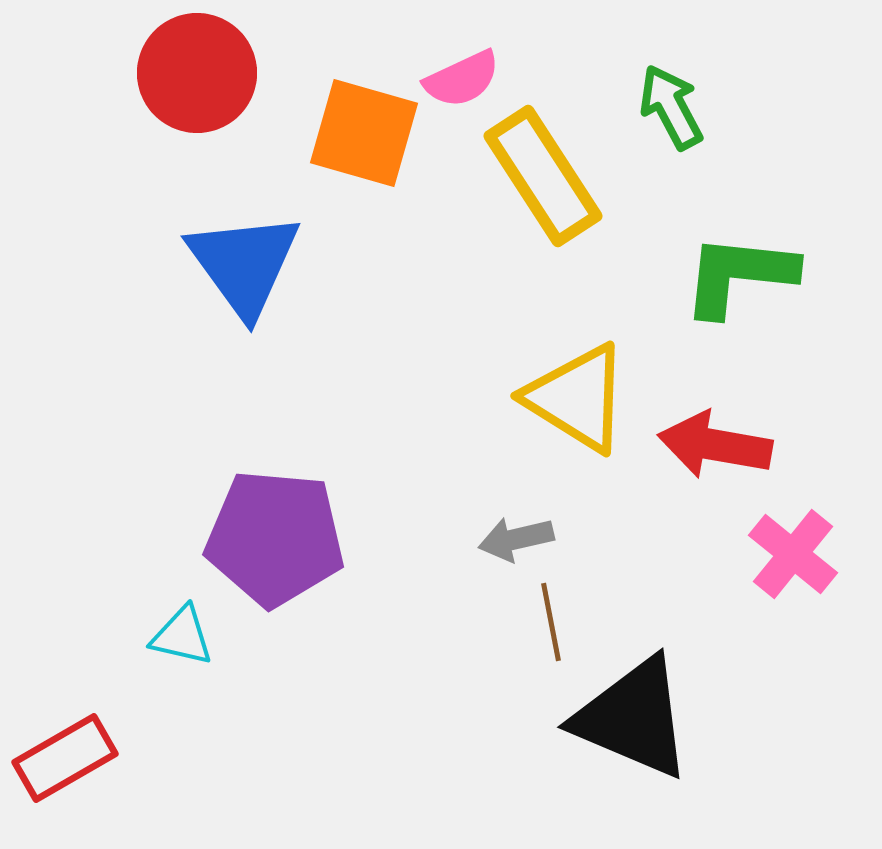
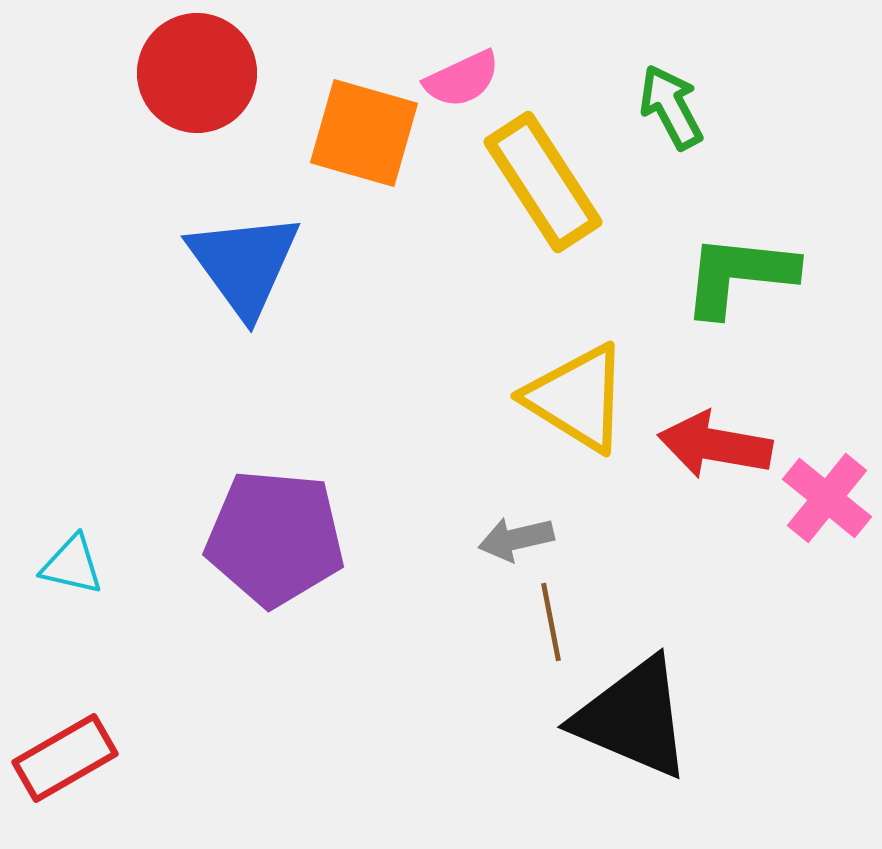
yellow rectangle: moved 6 px down
pink cross: moved 34 px right, 56 px up
cyan triangle: moved 110 px left, 71 px up
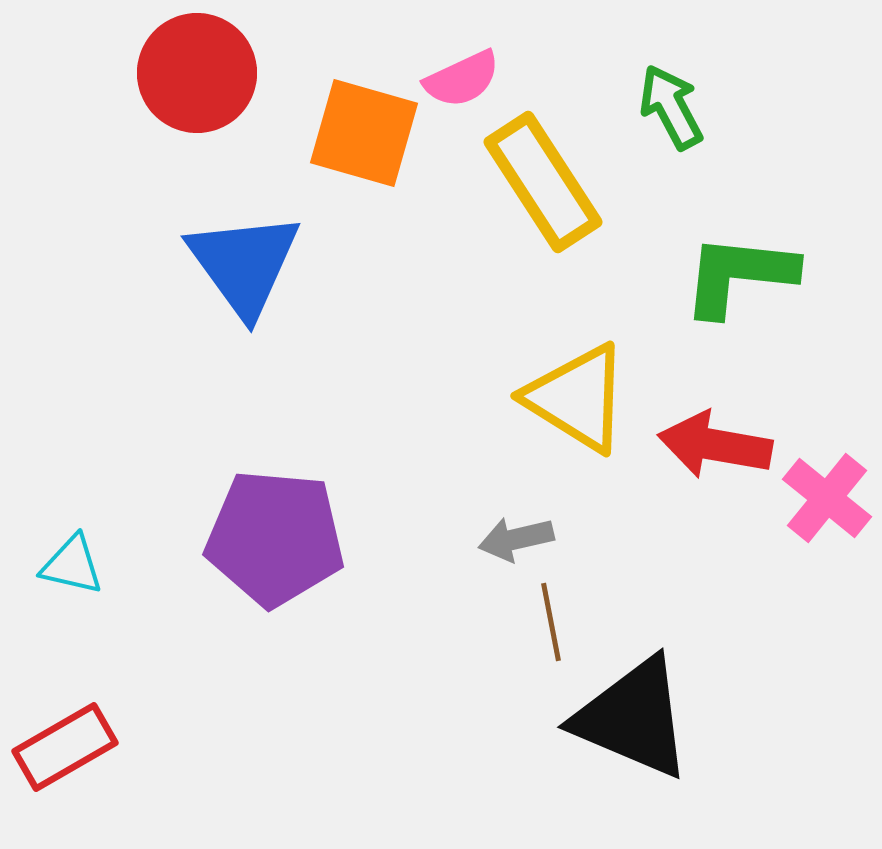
red rectangle: moved 11 px up
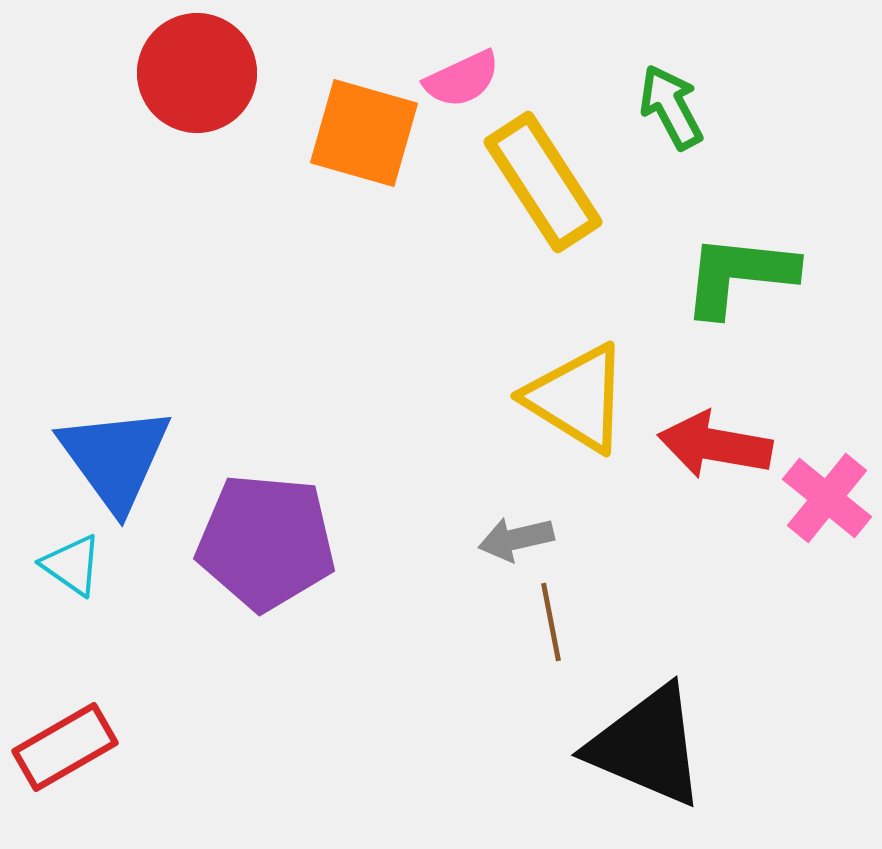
blue triangle: moved 129 px left, 194 px down
purple pentagon: moved 9 px left, 4 px down
cyan triangle: rotated 22 degrees clockwise
black triangle: moved 14 px right, 28 px down
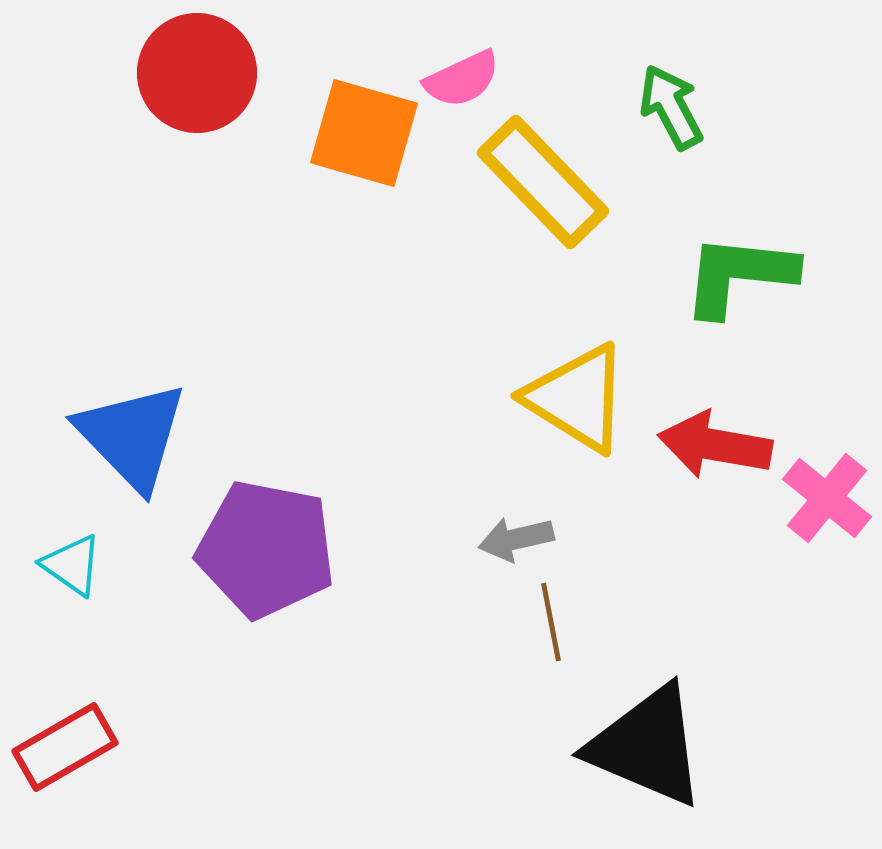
yellow rectangle: rotated 11 degrees counterclockwise
blue triangle: moved 17 px right, 22 px up; rotated 8 degrees counterclockwise
purple pentagon: moved 7 px down; rotated 6 degrees clockwise
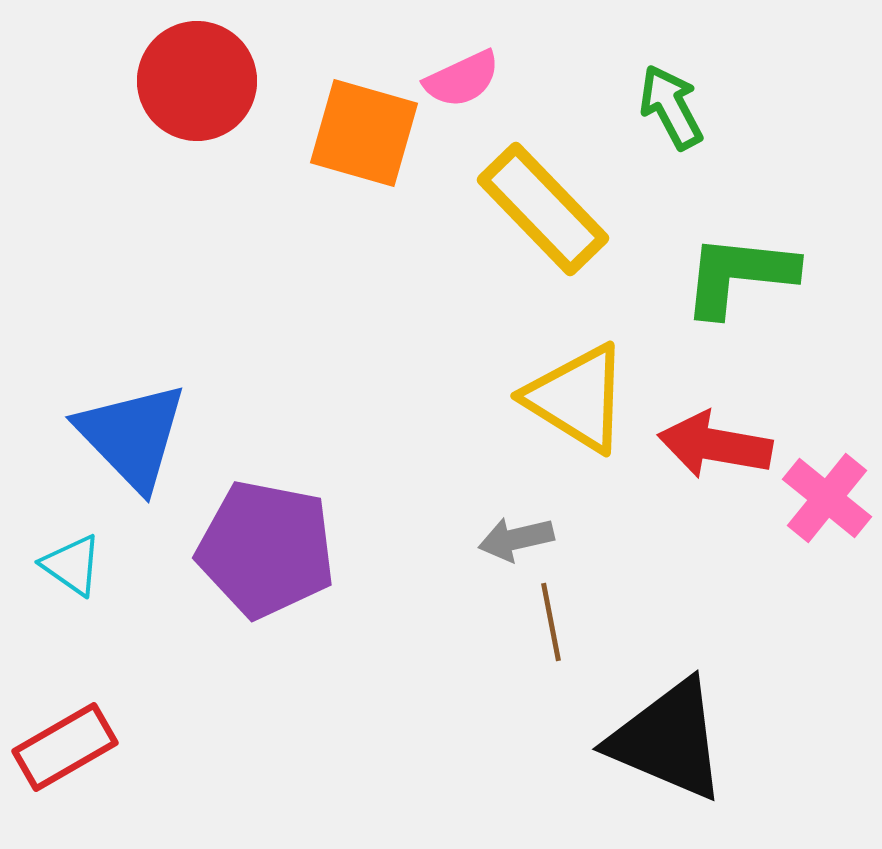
red circle: moved 8 px down
yellow rectangle: moved 27 px down
black triangle: moved 21 px right, 6 px up
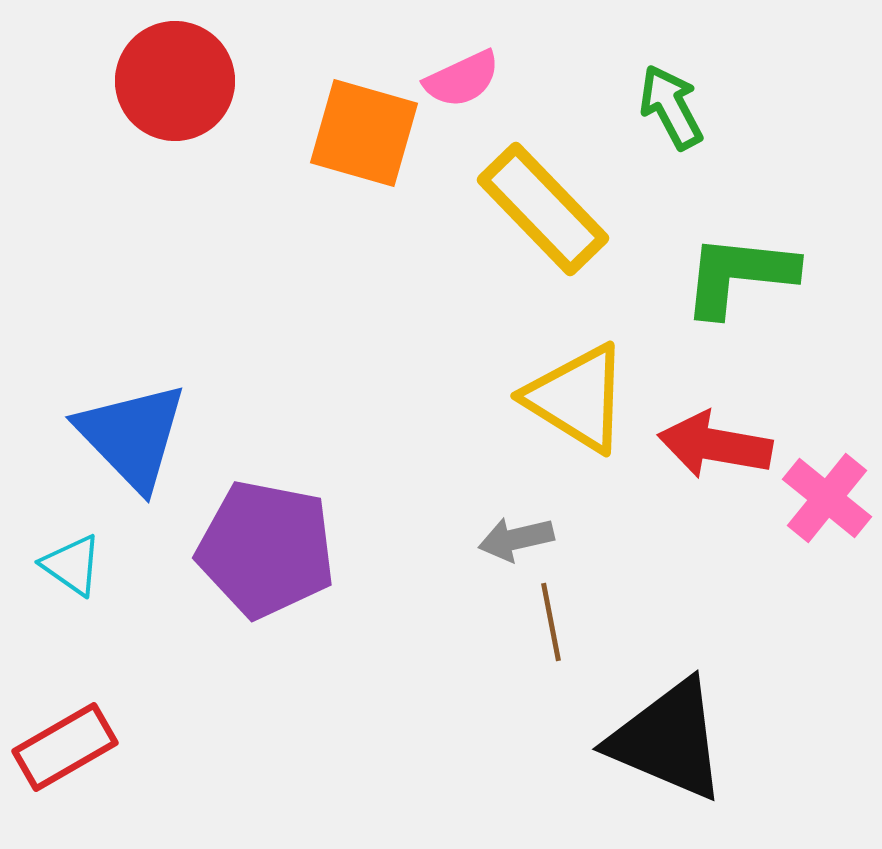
red circle: moved 22 px left
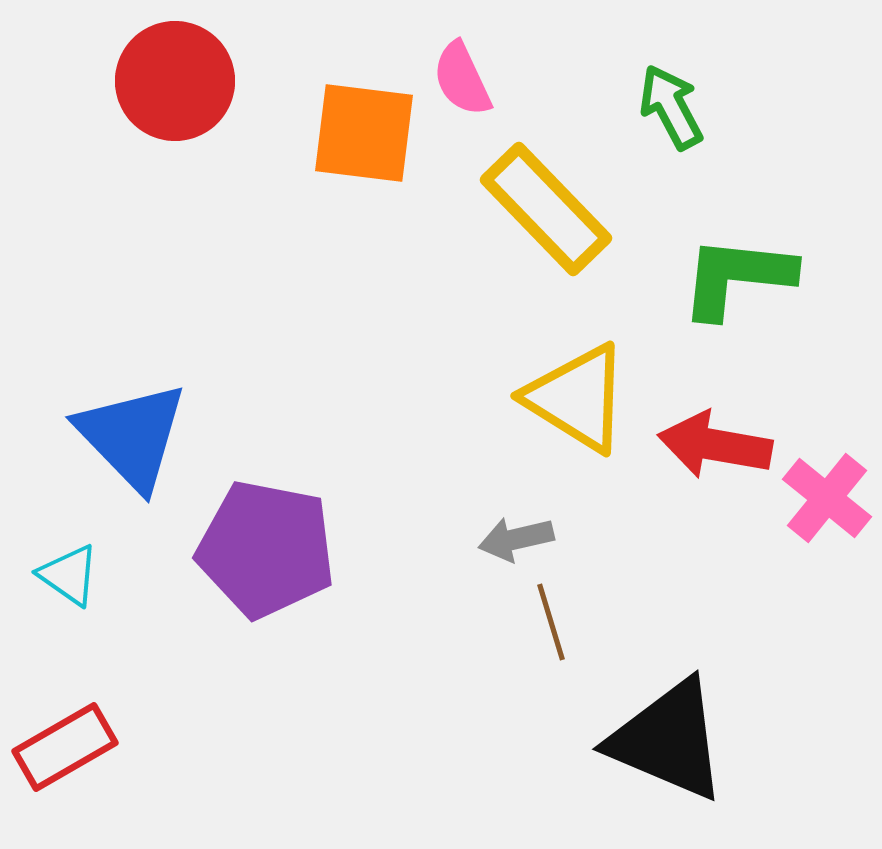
pink semicircle: rotated 90 degrees clockwise
orange square: rotated 9 degrees counterclockwise
yellow rectangle: moved 3 px right
green L-shape: moved 2 px left, 2 px down
cyan triangle: moved 3 px left, 10 px down
brown line: rotated 6 degrees counterclockwise
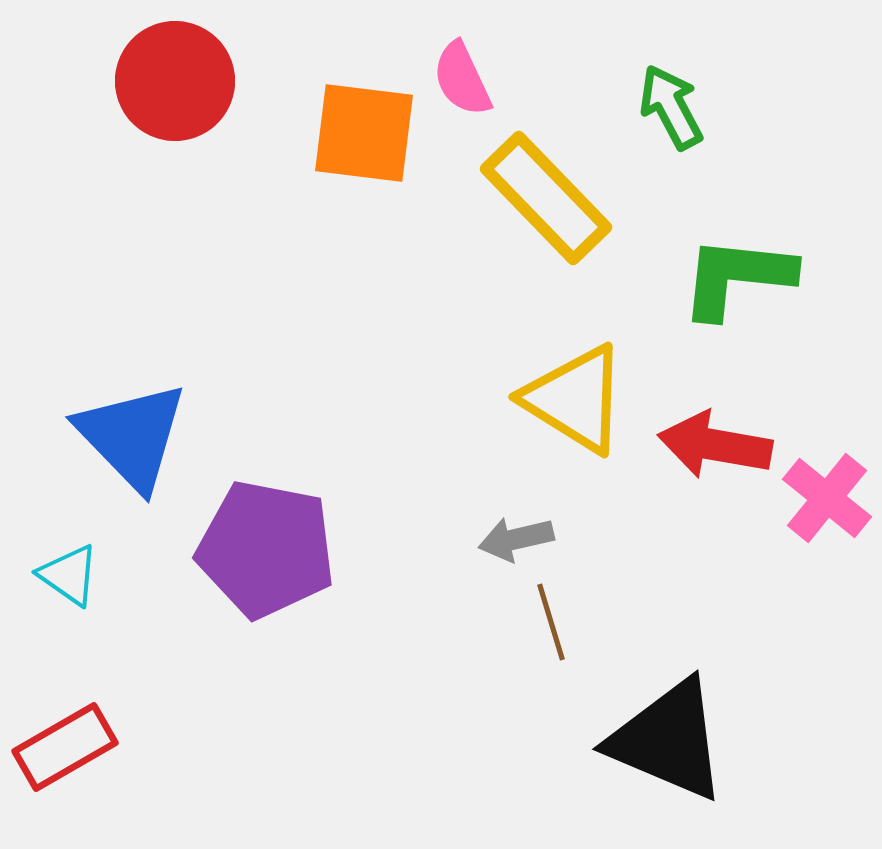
yellow rectangle: moved 11 px up
yellow triangle: moved 2 px left, 1 px down
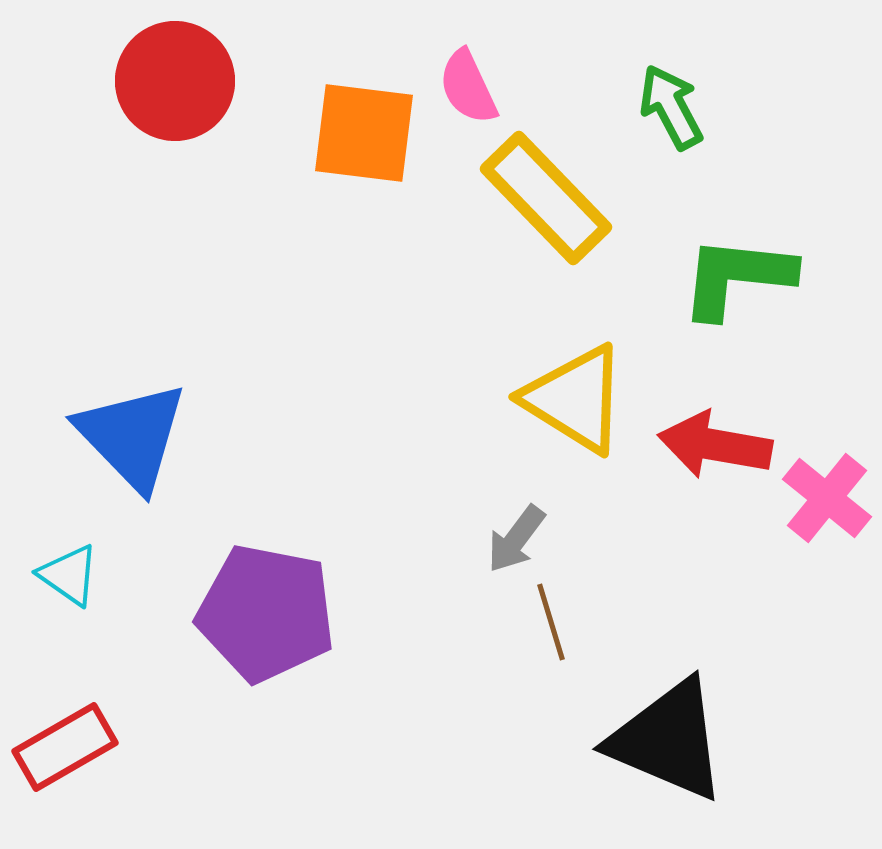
pink semicircle: moved 6 px right, 8 px down
gray arrow: rotated 40 degrees counterclockwise
purple pentagon: moved 64 px down
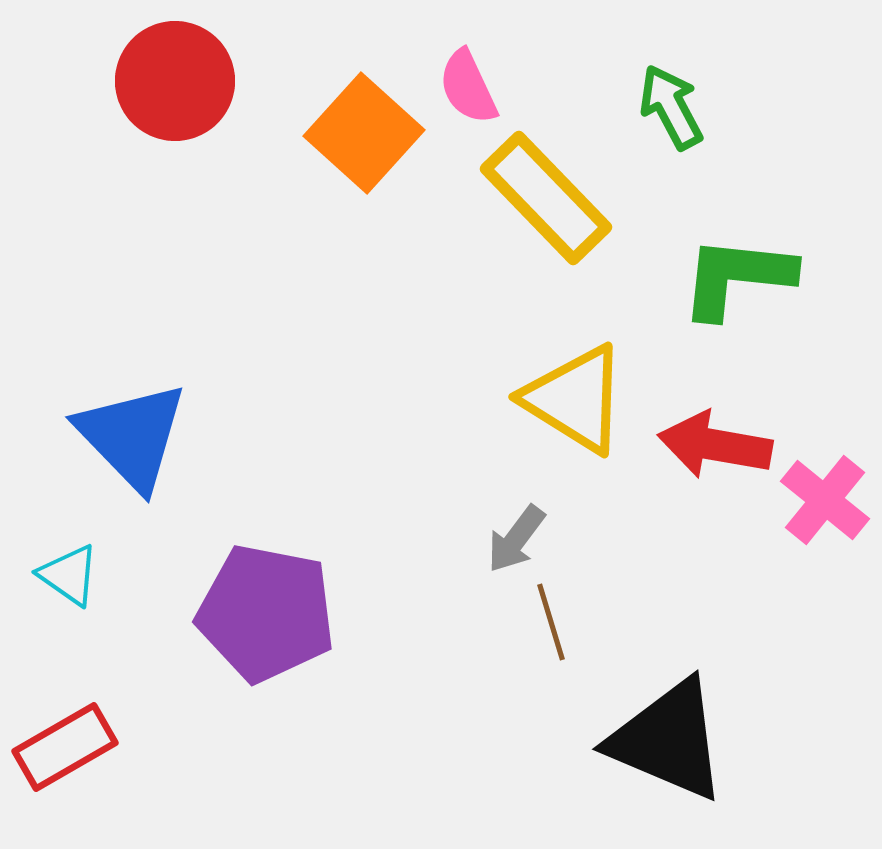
orange square: rotated 35 degrees clockwise
pink cross: moved 2 px left, 2 px down
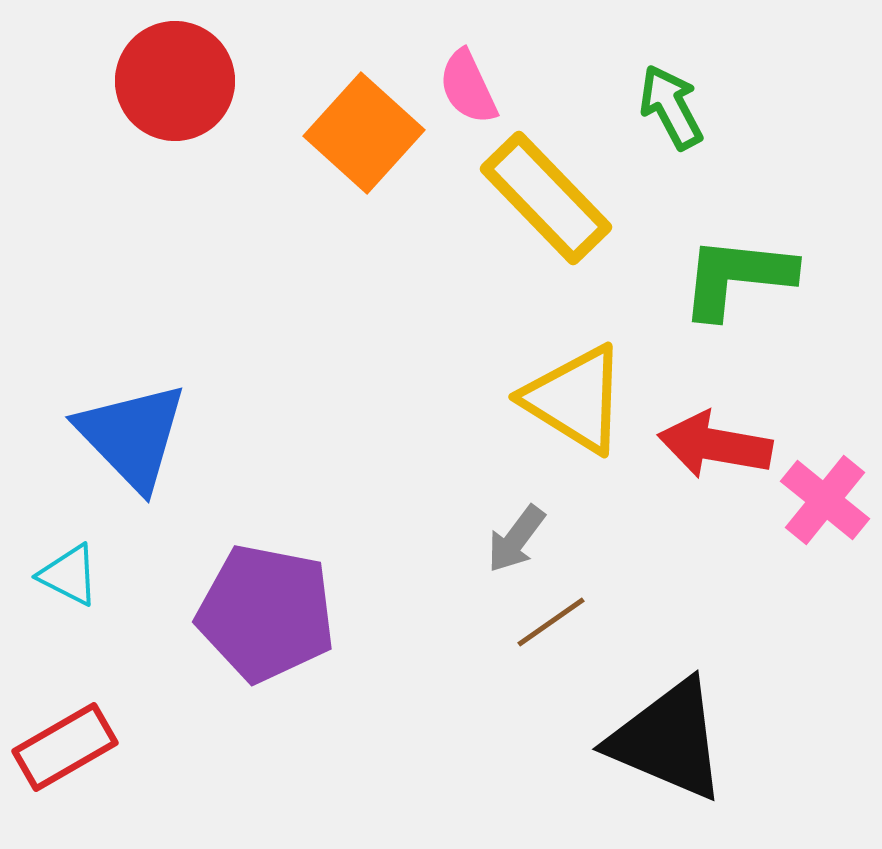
cyan triangle: rotated 8 degrees counterclockwise
brown line: rotated 72 degrees clockwise
